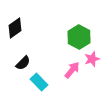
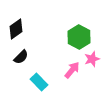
black diamond: moved 1 px right, 1 px down
black semicircle: moved 2 px left, 6 px up
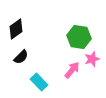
green hexagon: rotated 20 degrees counterclockwise
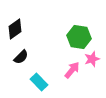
black diamond: moved 1 px left
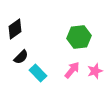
green hexagon: rotated 15 degrees counterclockwise
pink star: moved 3 px right, 12 px down
cyan rectangle: moved 1 px left, 9 px up
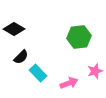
black diamond: moved 1 px left; rotated 65 degrees clockwise
pink arrow: moved 3 px left, 13 px down; rotated 30 degrees clockwise
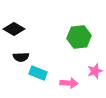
black semicircle: rotated 42 degrees clockwise
cyan rectangle: rotated 24 degrees counterclockwise
pink arrow: rotated 24 degrees clockwise
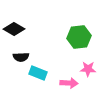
pink star: moved 7 px left, 2 px up; rotated 21 degrees clockwise
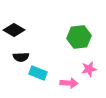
black diamond: moved 1 px down
pink star: moved 1 px right; rotated 14 degrees counterclockwise
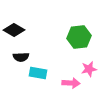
cyan rectangle: rotated 12 degrees counterclockwise
pink arrow: moved 2 px right
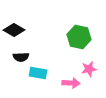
green hexagon: rotated 20 degrees clockwise
